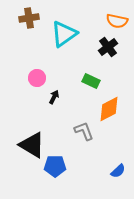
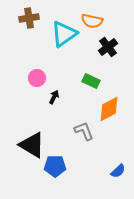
orange semicircle: moved 25 px left
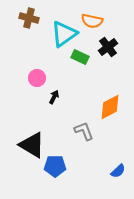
brown cross: rotated 24 degrees clockwise
green rectangle: moved 11 px left, 24 px up
orange diamond: moved 1 px right, 2 px up
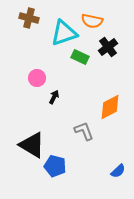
cyan triangle: moved 1 px up; rotated 16 degrees clockwise
blue pentagon: rotated 15 degrees clockwise
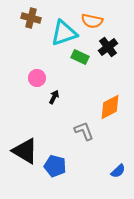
brown cross: moved 2 px right
black triangle: moved 7 px left, 6 px down
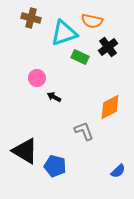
black arrow: rotated 88 degrees counterclockwise
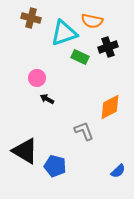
black cross: rotated 18 degrees clockwise
black arrow: moved 7 px left, 2 px down
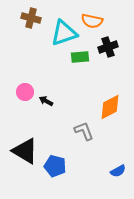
green rectangle: rotated 30 degrees counterclockwise
pink circle: moved 12 px left, 14 px down
black arrow: moved 1 px left, 2 px down
blue semicircle: rotated 14 degrees clockwise
